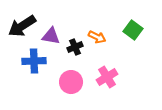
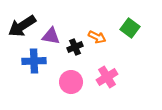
green square: moved 3 px left, 2 px up
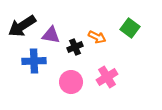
purple triangle: moved 1 px up
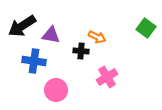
green square: moved 16 px right
black cross: moved 6 px right, 4 px down; rotated 28 degrees clockwise
blue cross: rotated 10 degrees clockwise
pink circle: moved 15 px left, 8 px down
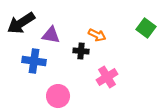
black arrow: moved 1 px left, 3 px up
orange arrow: moved 2 px up
pink circle: moved 2 px right, 6 px down
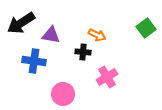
green square: rotated 18 degrees clockwise
black cross: moved 2 px right, 1 px down
pink circle: moved 5 px right, 2 px up
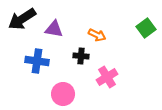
black arrow: moved 1 px right, 4 px up
purple triangle: moved 3 px right, 6 px up
black cross: moved 2 px left, 4 px down
blue cross: moved 3 px right
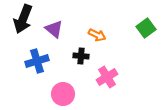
black arrow: moved 1 px right; rotated 36 degrees counterclockwise
purple triangle: rotated 30 degrees clockwise
blue cross: rotated 25 degrees counterclockwise
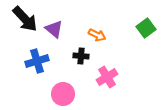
black arrow: moved 2 px right; rotated 64 degrees counterclockwise
